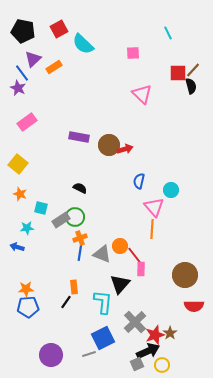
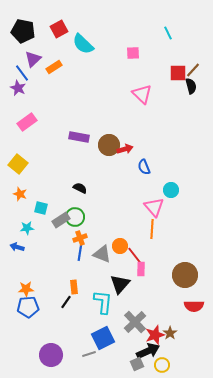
blue semicircle at (139, 181): moved 5 px right, 14 px up; rotated 35 degrees counterclockwise
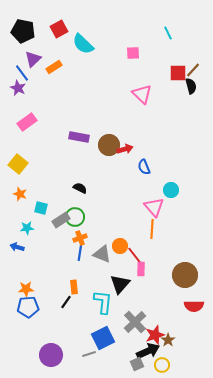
brown star at (170, 333): moved 2 px left, 7 px down
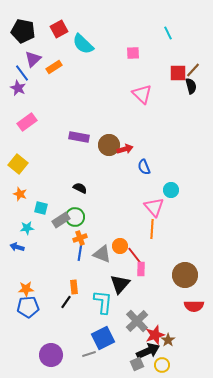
gray cross at (135, 322): moved 2 px right, 1 px up
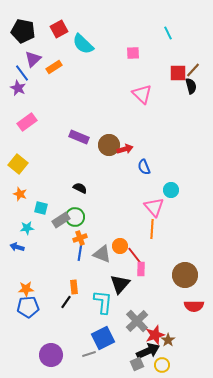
purple rectangle at (79, 137): rotated 12 degrees clockwise
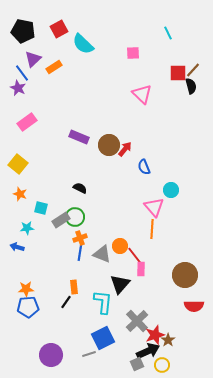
red arrow at (125, 149): rotated 35 degrees counterclockwise
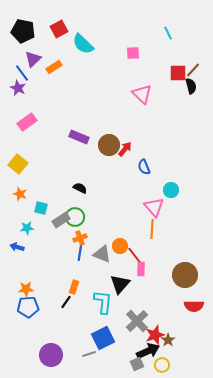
orange rectangle at (74, 287): rotated 24 degrees clockwise
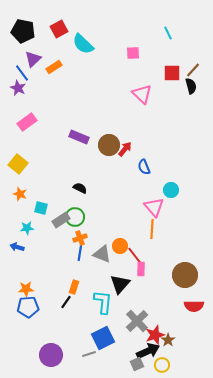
red square at (178, 73): moved 6 px left
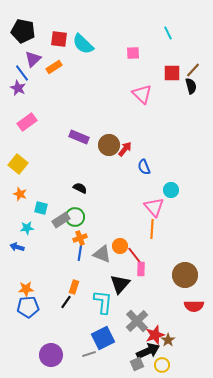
red square at (59, 29): moved 10 px down; rotated 36 degrees clockwise
